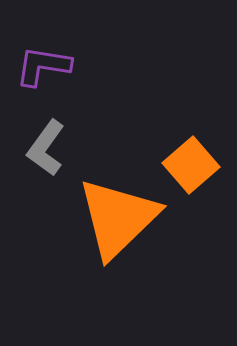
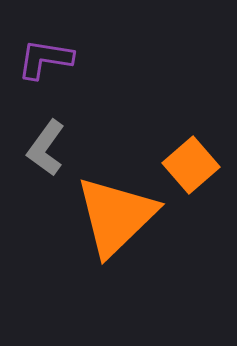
purple L-shape: moved 2 px right, 7 px up
orange triangle: moved 2 px left, 2 px up
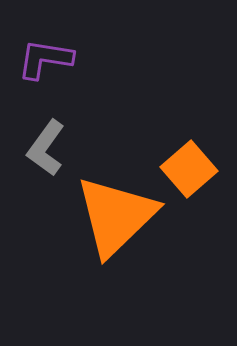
orange square: moved 2 px left, 4 px down
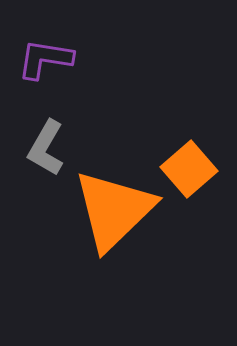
gray L-shape: rotated 6 degrees counterclockwise
orange triangle: moved 2 px left, 6 px up
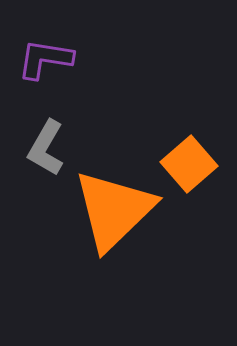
orange square: moved 5 px up
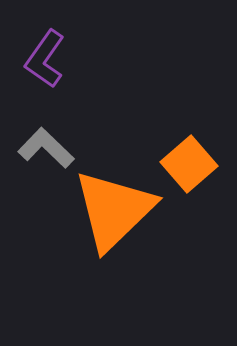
purple L-shape: rotated 64 degrees counterclockwise
gray L-shape: rotated 104 degrees clockwise
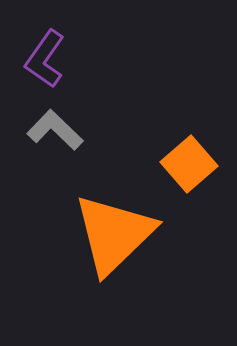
gray L-shape: moved 9 px right, 18 px up
orange triangle: moved 24 px down
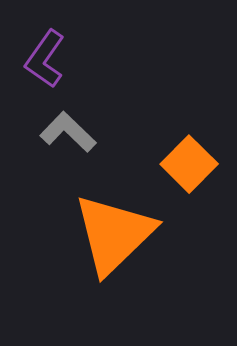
gray L-shape: moved 13 px right, 2 px down
orange square: rotated 4 degrees counterclockwise
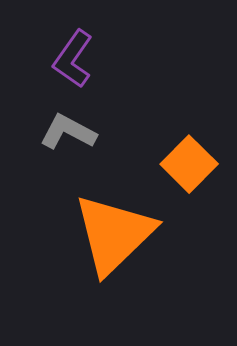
purple L-shape: moved 28 px right
gray L-shape: rotated 16 degrees counterclockwise
